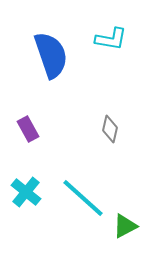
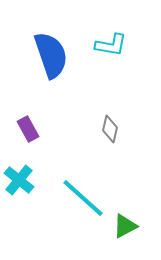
cyan L-shape: moved 6 px down
cyan cross: moved 7 px left, 12 px up
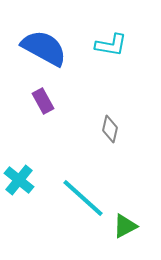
blue semicircle: moved 7 px left, 7 px up; rotated 42 degrees counterclockwise
purple rectangle: moved 15 px right, 28 px up
